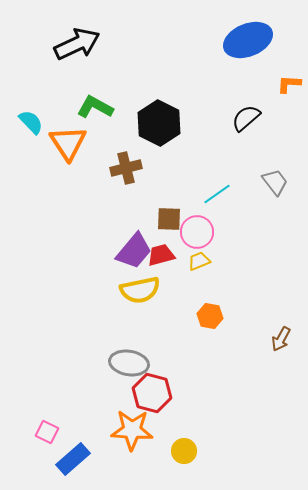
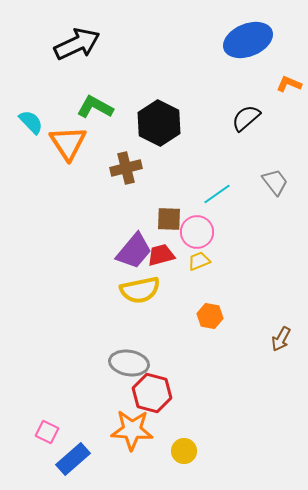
orange L-shape: rotated 20 degrees clockwise
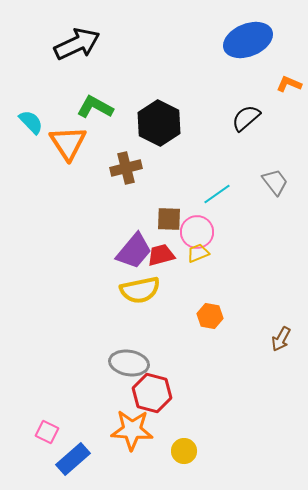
yellow trapezoid: moved 1 px left, 8 px up
